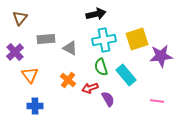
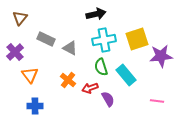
gray rectangle: rotated 30 degrees clockwise
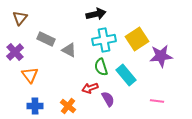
yellow square: rotated 15 degrees counterclockwise
gray triangle: moved 1 px left, 2 px down
orange cross: moved 26 px down
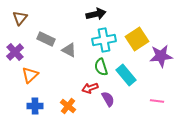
orange triangle: rotated 24 degrees clockwise
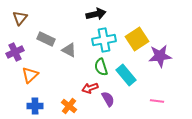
purple cross: rotated 18 degrees clockwise
purple star: moved 1 px left
orange cross: moved 1 px right
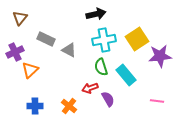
orange triangle: moved 5 px up
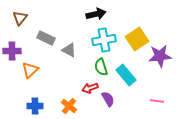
gray rectangle: moved 1 px up
purple cross: moved 3 px left, 1 px up; rotated 24 degrees clockwise
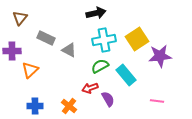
black arrow: moved 1 px up
green semicircle: moved 1 px left, 1 px up; rotated 78 degrees clockwise
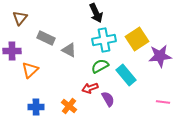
black arrow: rotated 78 degrees clockwise
pink line: moved 6 px right, 1 px down
blue cross: moved 1 px right, 1 px down
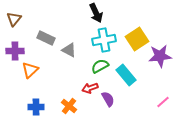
brown triangle: moved 6 px left, 1 px down
purple cross: moved 3 px right
pink line: rotated 48 degrees counterclockwise
